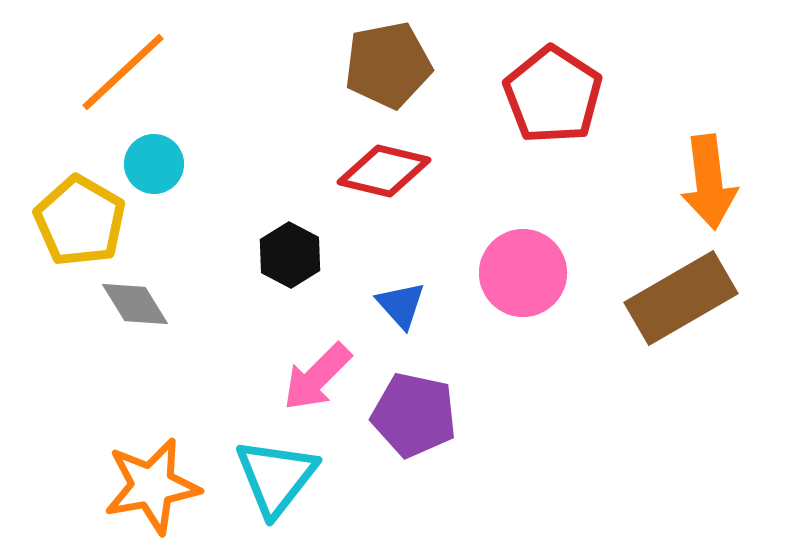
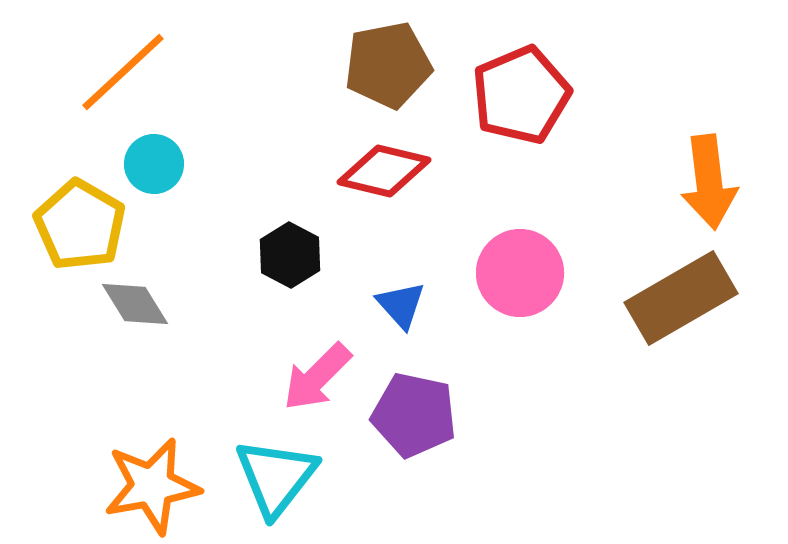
red pentagon: moved 32 px left; rotated 16 degrees clockwise
yellow pentagon: moved 4 px down
pink circle: moved 3 px left
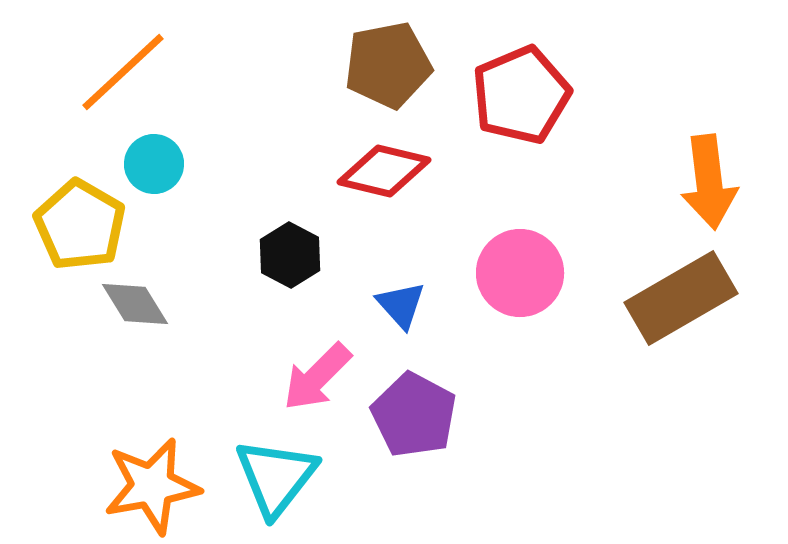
purple pentagon: rotated 16 degrees clockwise
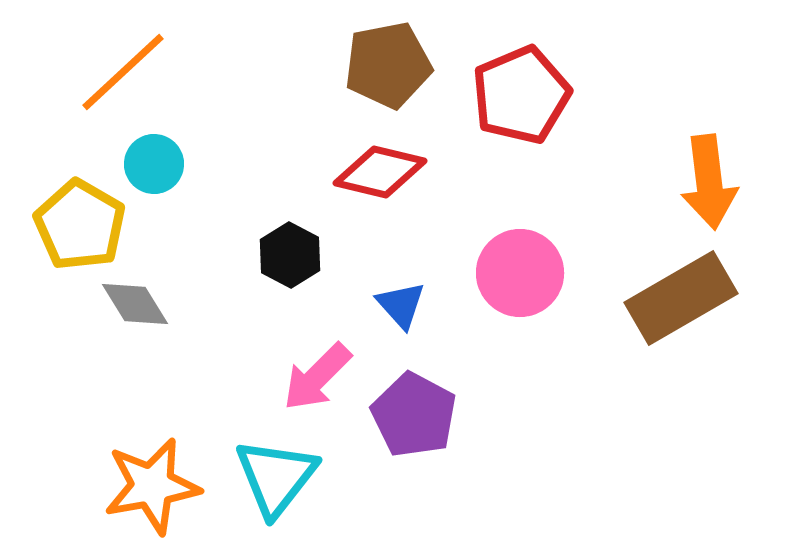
red diamond: moved 4 px left, 1 px down
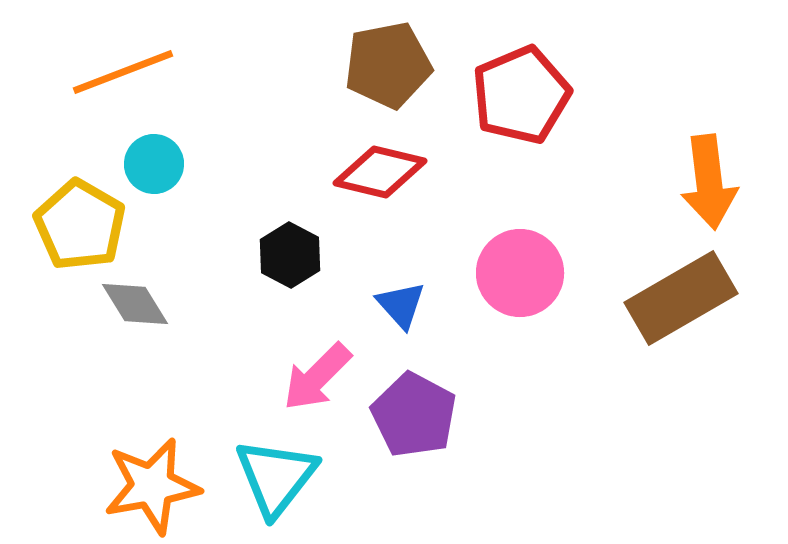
orange line: rotated 22 degrees clockwise
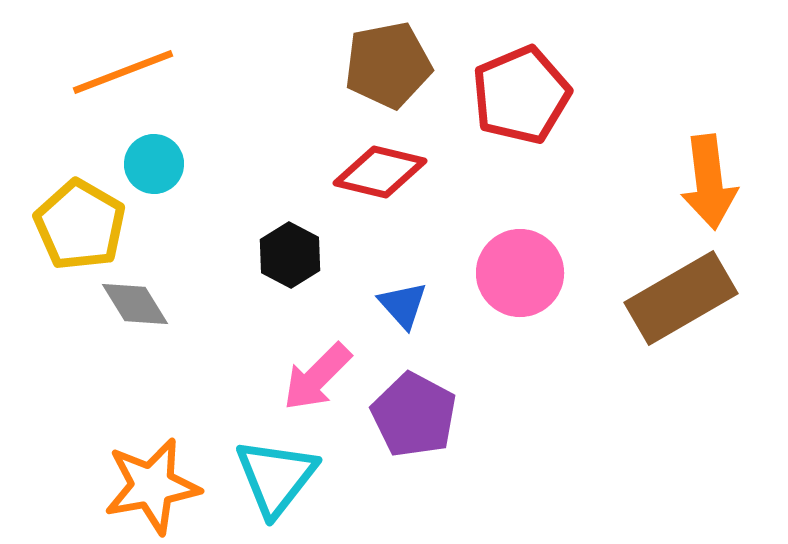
blue triangle: moved 2 px right
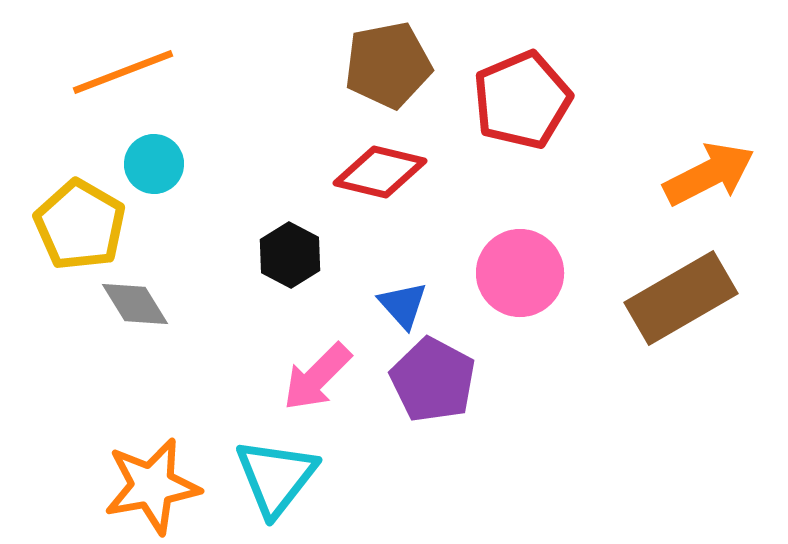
red pentagon: moved 1 px right, 5 px down
orange arrow: moved 8 px up; rotated 110 degrees counterclockwise
purple pentagon: moved 19 px right, 35 px up
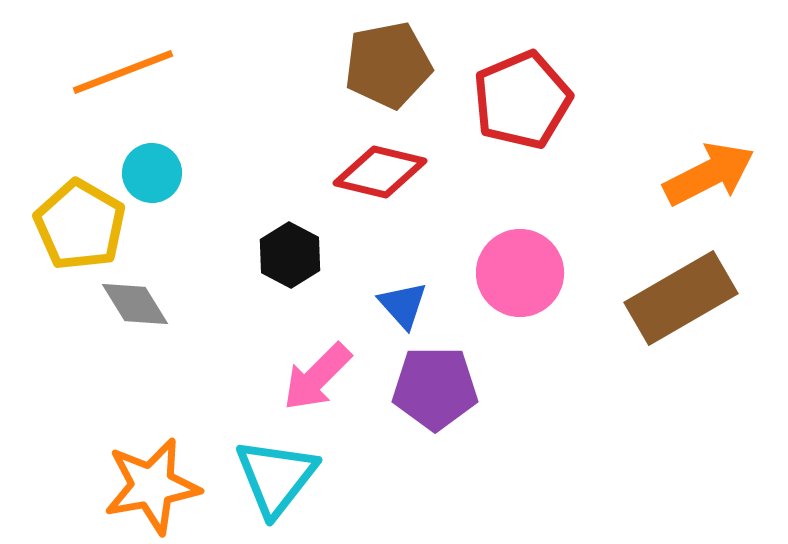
cyan circle: moved 2 px left, 9 px down
purple pentagon: moved 2 px right, 8 px down; rotated 28 degrees counterclockwise
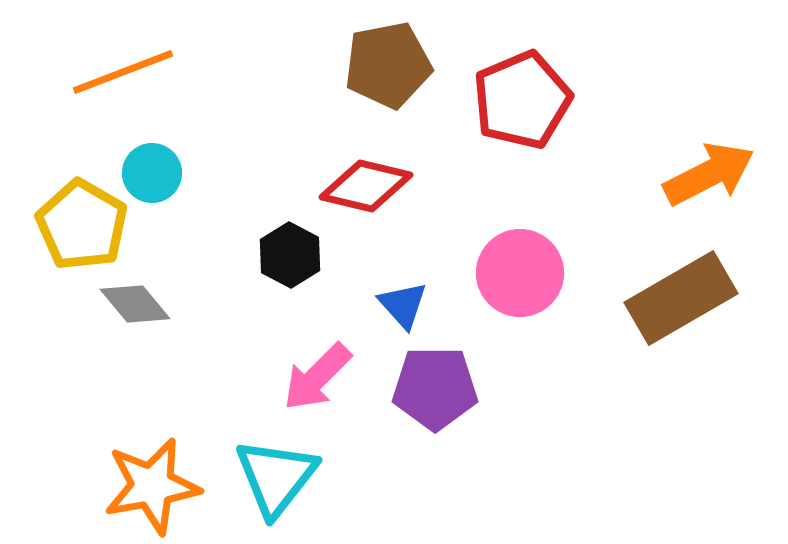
red diamond: moved 14 px left, 14 px down
yellow pentagon: moved 2 px right
gray diamond: rotated 8 degrees counterclockwise
